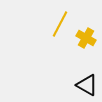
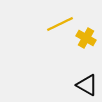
yellow line: rotated 36 degrees clockwise
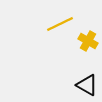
yellow cross: moved 2 px right, 3 px down
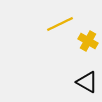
black triangle: moved 3 px up
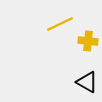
yellow cross: rotated 24 degrees counterclockwise
